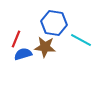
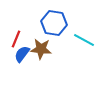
cyan line: moved 3 px right
brown star: moved 4 px left, 2 px down
blue semicircle: moved 1 px left; rotated 36 degrees counterclockwise
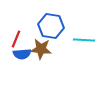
blue hexagon: moved 3 px left, 3 px down
cyan line: rotated 25 degrees counterclockwise
blue semicircle: rotated 132 degrees counterclockwise
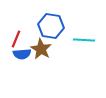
brown star: rotated 25 degrees clockwise
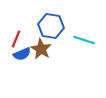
cyan line: rotated 15 degrees clockwise
blue semicircle: rotated 18 degrees counterclockwise
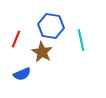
cyan line: moved 3 px left; rotated 60 degrees clockwise
brown star: moved 1 px right, 3 px down
blue semicircle: moved 20 px down
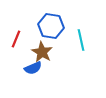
blue semicircle: moved 11 px right, 6 px up
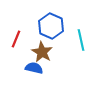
blue hexagon: rotated 15 degrees clockwise
blue semicircle: moved 1 px right; rotated 144 degrees counterclockwise
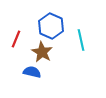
blue semicircle: moved 2 px left, 4 px down
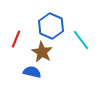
cyan line: rotated 25 degrees counterclockwise
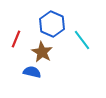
blue hexagon: moved 1 px right, 2 px up
cyan line: moved 1 px right
